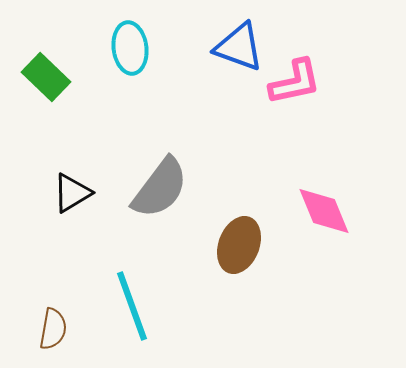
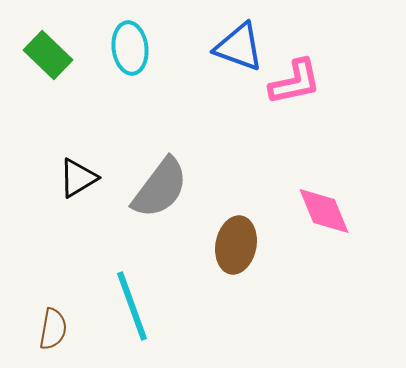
green rectangle: moved 2 px right, 22 px up
black triangle: moved 6 px right, 15 px up
brown ellipse: moved 3 px left; rotated 10 degrees counterclockwise
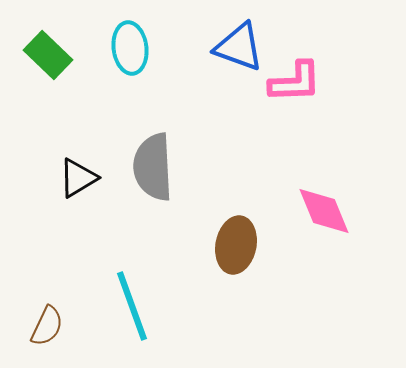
pink L-shape: rotated 10 degrees clockwise
gray semicircle: moved 7 px left, 21 px up; rotated 140 degrees clockwise
brown semicircle: moved 6 px left, 3 px up; rotated 15 degrees clockwise
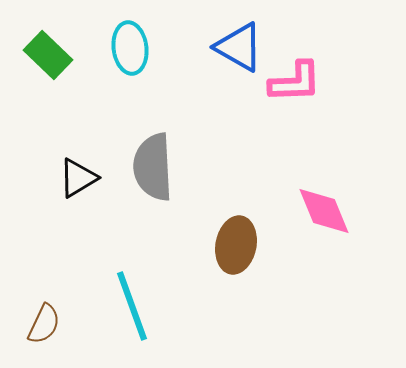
blue triangle: rotated 10 degrees clockwise
brown semicircle: moved 3 px left, 2 px up
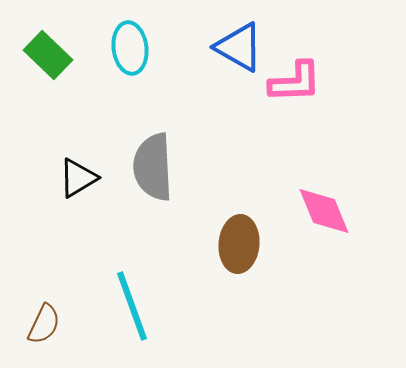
brown ellipse: moved 3 px right, 1 px up; rotated 6 degrees counterclockwise
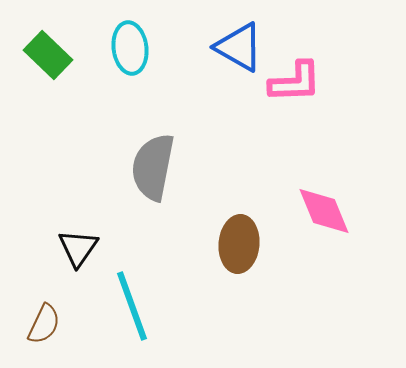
gray semicircle: rotated 14 degrees clockwise
black triangle: moved 70 px down; rotated 24 degrees counterclockwise
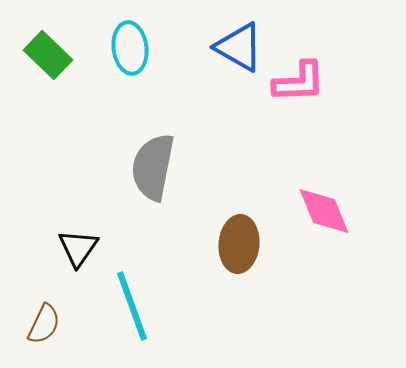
pink L-shape: moved 4 px right
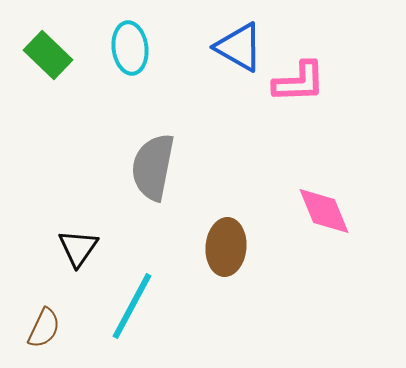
brown ellipse: moved 13 px left, 3 px down
cyan line: rotated 48 degrees clockwise
brown semicircle: moved 4 px down
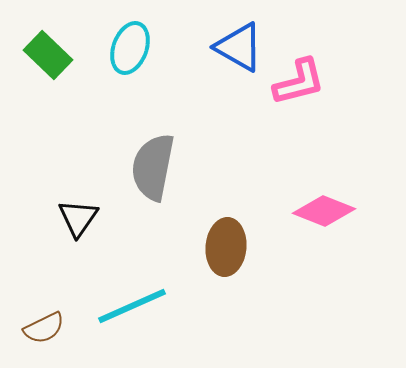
cyan ellipse: rotated 27 degrees clockwise
pink L-shape: rotated 12 degrees counterclockwise
pink diamond: rotated 46 degrees counterclockwise
black triangle: moved 30 px up
cyan line: rotated 38 degrees clockwise
brown semicircle: rotated 39 degrees clockwise
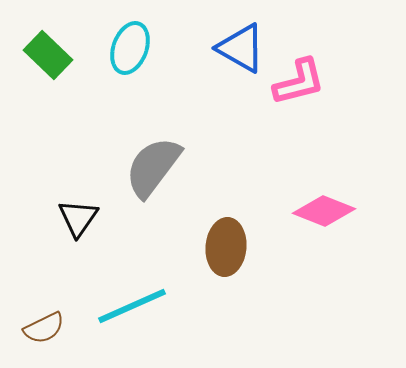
blue triangle: moved 2 px right, 1 px down
gray semicircle: rotated 26 degrees clockwise
